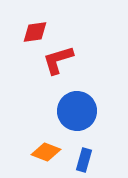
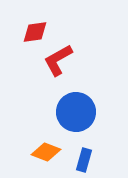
red L-shape: rotated 12 degrees counterclockwise
blue circle: moved 1 px left, 1 px down
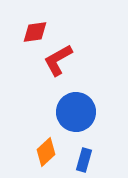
orange diamond: rotated 64 degrees counterclockwise
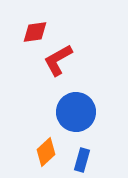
blue rectangle: moved 2 px left
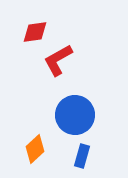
blue circle: moved 1 px left, 3 px down
orange diamond: moved 11 px left, 3 px up
blue rectangle: moved 4 px up
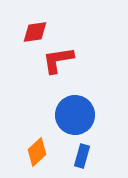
red L-shape: rotated 20 degrees clockwise
orange diamond: moved 2 px right, 3 px down
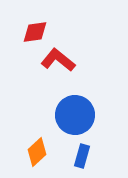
red L-shape: rotated 48 degrees clockwise
